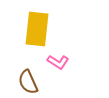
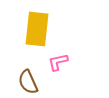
pink L-shape: rotated 135 degrees clockwise
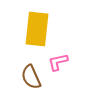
brown semicircle: moved 3 px right, 5 px up
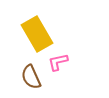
yellow rectangle: moved 5 px down; rotated 36 degrees counterclockwise
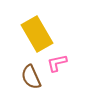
pink L-shape: moved 1 px left, 1 px down
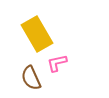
brown semicircle: moved 1 px down
